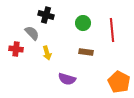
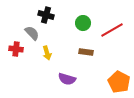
red line: rotated 65 degrees clockwise
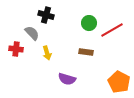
green circle: moved 6 px right
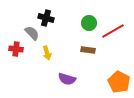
black cross: moved 3 px down
red line: moved 1 px right, 1 px down
brown rectangle: moved 2 px right, 2 px up
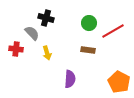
purple semicircle: moved 3 px right; rotated 102 degrees counterclockwise
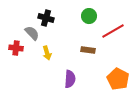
green circle: moved 7 px up
red cross: moved 1 px up
orange pentagon: moved 1 px left, 3 px up
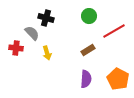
red line: moved 1 px right
brown rectangle: rotated 40 degrees counterclockwise
purple semicircle: moved 16 px right
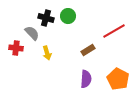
green circle: moved 21 px left
